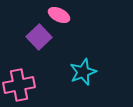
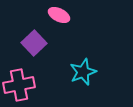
purple square: moved 5 px left, 6 px down
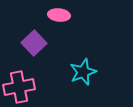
pink ellipse: rotated 20 degrees counterclockwise
pink cross: moved 2 px down
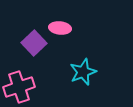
pink ellipse: moved 1 px right, 13 px down
pink cross: rotated 8 degrees counterclockwise
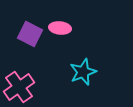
purple square: moved 4 px left, 9 px up; rotated 20 degrees counterclockwise
pink cross: rotated 16 degrees counterclockwise
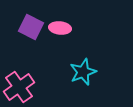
purple square: moved 1 px right, 7 px up
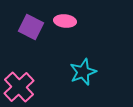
pink ellipse: moved 5 px right, 7 px up
pink cross: rotated 8 degrees counterclockwise
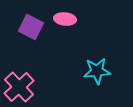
pink ellipse: moved 2 px up
cyan star: moved 14 px right, 1 px up; rotated 16 degrees clockwise
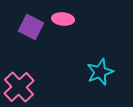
pink ellipse: moved 2 px left
cyan star: moved 3 px right, 1 px down; rotated 16 degrees counterclockwise
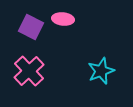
cyan star: moved 1 px right, 1 px up
pink cross: moved 10 px right, 16 px up
